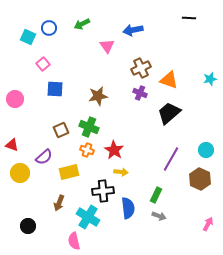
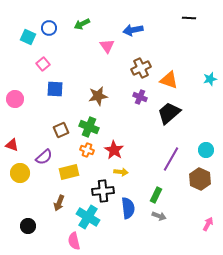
purple cross: moved 4 px down
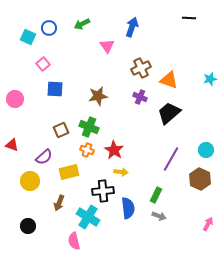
blue arrow: moved 1 px left, 3 px up; rotated 120 degrees clockwise
yellow circle: moved 10 px right, 8 px down
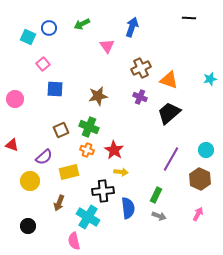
pink arrow: moved 10 px left, 10 px up
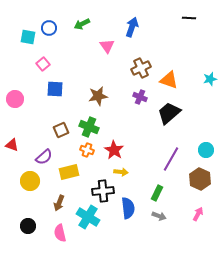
cyan square: rotated 14 degrees counterclockwise
green rectangle: moved 1 px right, 2 px up
pink semicircle: moved 14 px left, 8 px up
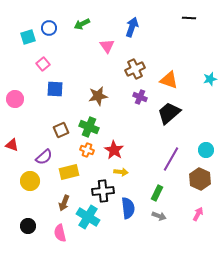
cyan square: rotated 28 degrees counterclockwise
brown cross: moved 6 px left, 1 px down
brown arrow: moved 5 px right
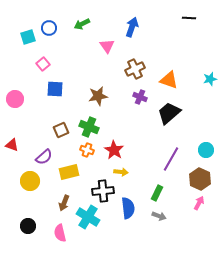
pink arrow: moved 1 px right, 11 px up
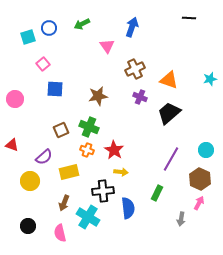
gray arrow: moved 22 px right, 3 px down; rotated 80 degrees clockwise
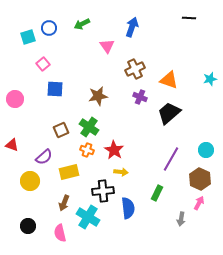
green cross: rotated 12 degrees clockwise
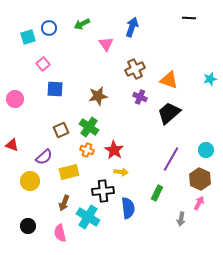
pink triangle: moved 1 px left, 2 px up
